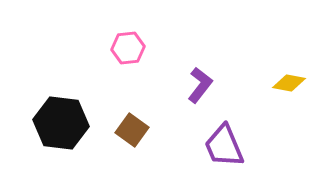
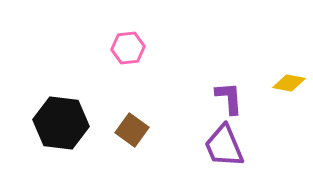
purple L-shape: moved 29 px right, 13 px down; rotated 42 degrees counterclockwise
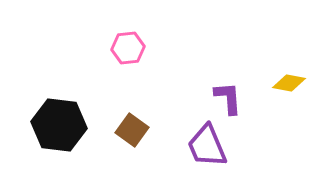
purple L-shape: moved 1 px left
black hexagon: moved 2 px left, 2 px down
purple trapezoid: moved 17 px left
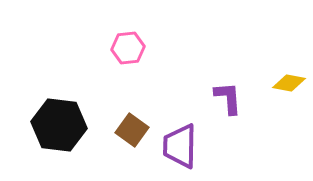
purple trapezoid: moved 27 px left; rotated 24 degrees clockwise
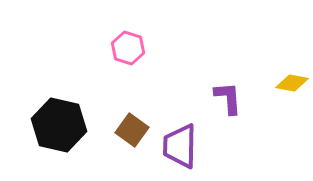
pink hexagon: rotated 24 degrees clockwise
yellow diamond: moved 3 px right
black hexagon: rotated 6 degrees clockwise
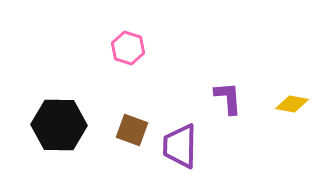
yellow diamond: moved 21 px down
black hexagon: rotated 12 degrees counterclockwise
brown square: rotated 16 degrees counterclockwise
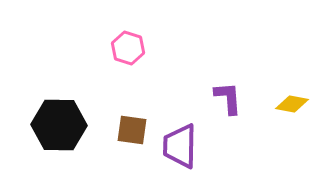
brown square: rotated 12 degrees counterclockwise
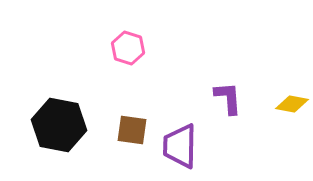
black hexagon: rotated 10 degrees clockwise
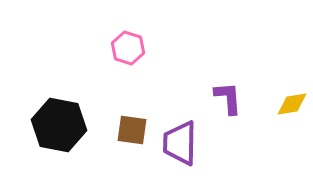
yellow diamond: rotated 20 degrees counterclockwise
purple trapezoid: moved 3 px up
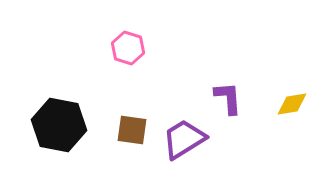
purple trapezoid: moved 4 px right, 4 px up; rotated 57 degrees clockwise
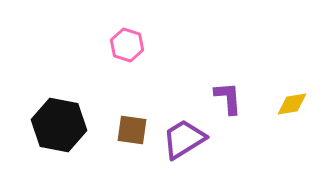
pink hexagon: moved 1 px left, 3 px up
